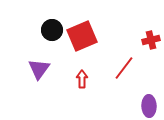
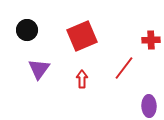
black circle: moved 25 px left
red cross: rotated 12 degrees clockwise
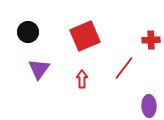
black circle: moved 1 px right, 2 px down
red square: moved 3 px right
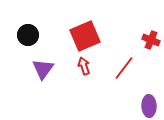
black circle: moved 3 px down
red cross: rotated 24 degrees clockwise
purple triangle: moved 4 px right
red arrow: moved 2 px right, 13 px up; rotated 18 degrees counterclockwise
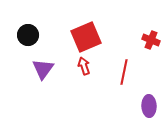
red square: moved 1 px right, 1 px down
red line: moved 4 px down; rotated 25 degrees counterclockwise
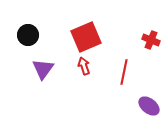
purple ellipse: rotated 50 degrees counterclockwise
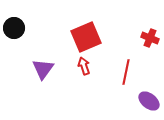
black circle: moved 14 px left, 7 px up
red cross: moved 1 px left, 2 px up
red line: moved 2 px right
purple ellipse: moved 5 px up
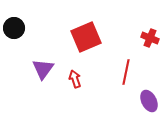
red arrow: moved 9 px left, 13 px down
purple ellipse: rotated 25 degrees clockwise
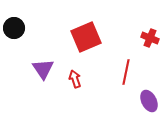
purple triangle: rotated 10 degrees counterclockwise
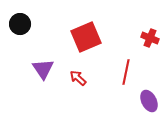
black circle: moved 6 px right, 4 px up
red arrow: moved 3 px right, 1 px up; rotated 30 degrees counterclockwise
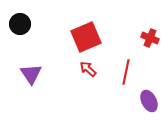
purple triangle: moved 12 px left, 5 px down
red arrow: moved 10 px right, 9 px up
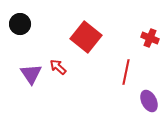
red square: rotated 28 degrees counterclockwise
red arrow: moved 30 px left, 2 px up
